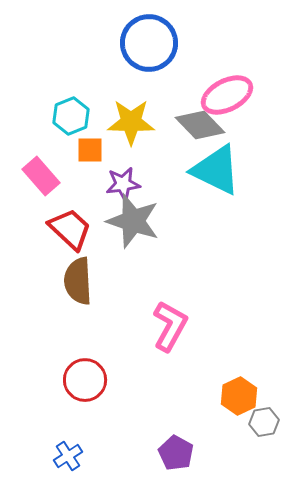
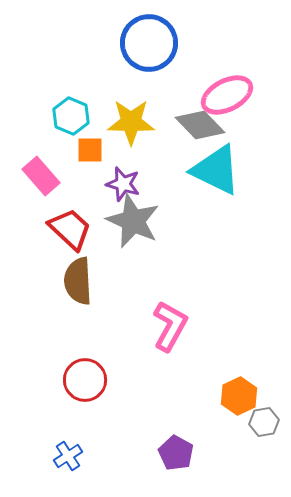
cyan hexagon: rotated 15 degrees counterclockwise
purple star: rotated 24 degrees clockwise
gray star: rotated 6 degrees clockwise
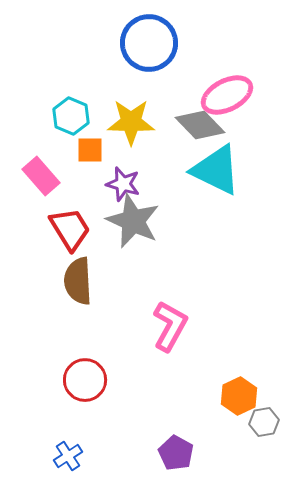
red trapezoid: rotated 15 degrees clockwise
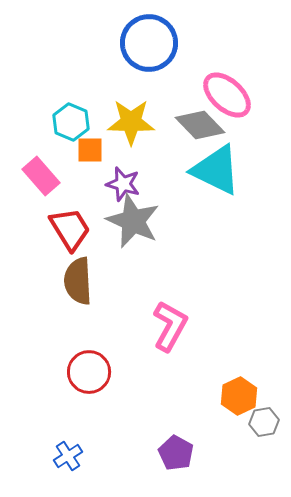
pink ellipse: rotated 69 degrees clockwise
cyan hexagon: moved 6 px down
red circle: moved 4 px right, 8 px up
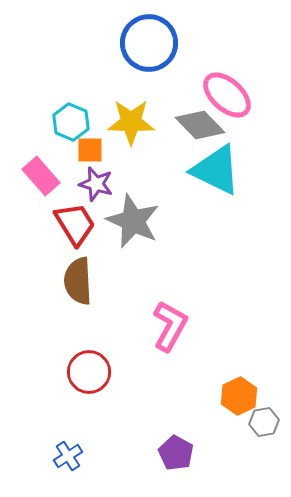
purple star: moved 27 px left
red trapezoid: moved 5 px right, 5 px up
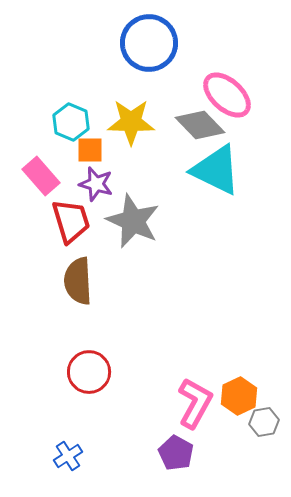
red trapezoid: moved 4 px left, 3 px up; rotated 15 degrees clockwise
pink L-shape: moved 25 px right, 77 px down
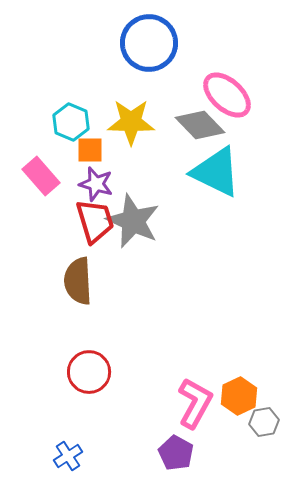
cyan triangle: moved 2 px down
red trapezoid: moved 24 px right
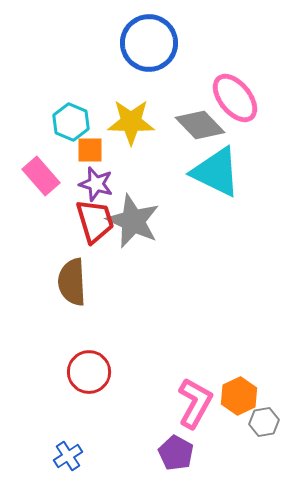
pink ellipse: moved 8 px right, 3 px down; rotated 9 degrees clockwise
brown semicircle: moved 6 px left, 1 px down
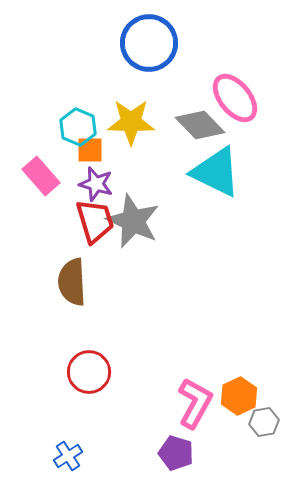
cyan hexagon: moved 7 px right, 5 px down
purple pentagon: rotated 12 degrees counterclockwise
